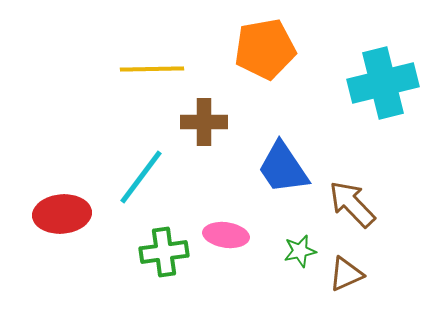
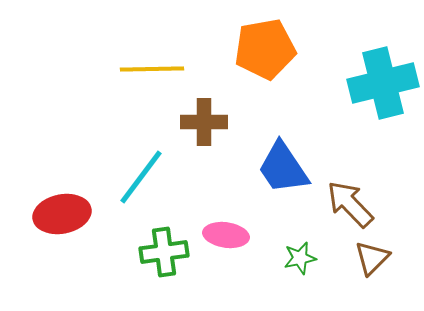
brown arrow: moved 2 px left
red ellipse: rotated 6 degrees counterclockwise
green star: moved 7 px down
brown triangle: moved 26 px right, 16 px up; rotated 21 degrees counterclockwise
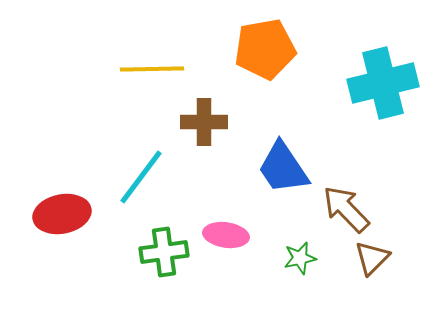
brown arrow: moved 4 px left, 5 px down
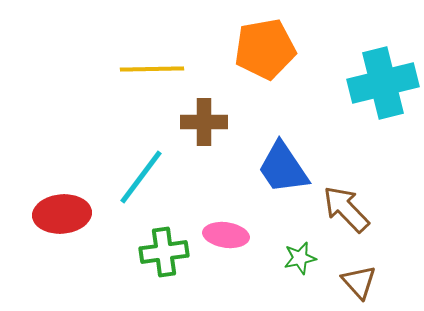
red ellipse: rotated 6 degrees clockwise
brown triangle: moved 13 px left, 24 px down; rotated 27 degrees counterclockwise
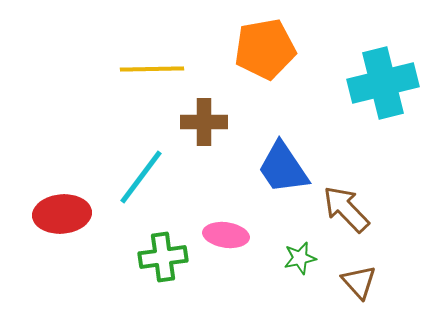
green cross: moved 1 px left, 5 px down
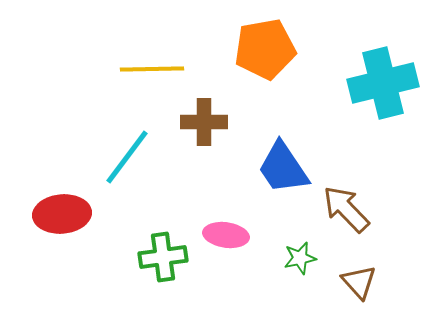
cyan line: moved 14 px left, 20 px up
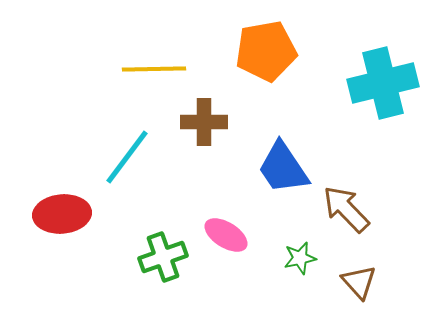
orange pentagon: moved 1 px right, 2 px down
yellow line: moved 2 px right
pink ellipse: rotated 24 degrees clockwise
green cross: rotated 12 degrees counterclockwise
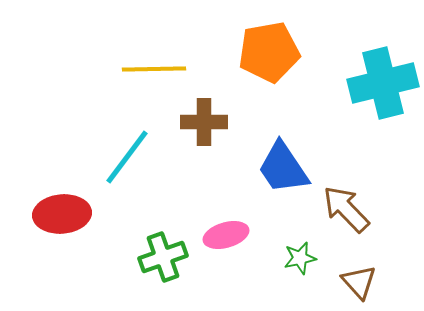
orange pentagon: moved 3 px right, 1 px down
pink ellipse: rotated 48 degrees counterclockwise
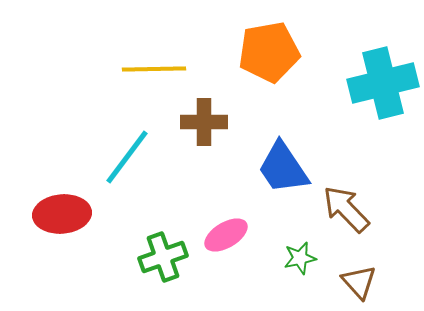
pink ellipse: rotated 15 degrees counterclockwise
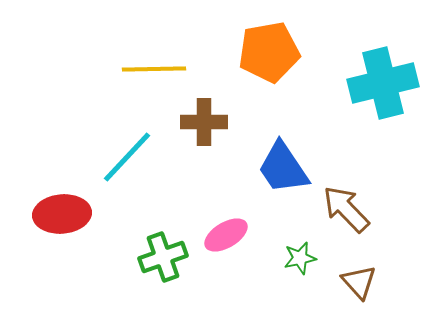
cyan line: rotated 6 degrees clockwise
